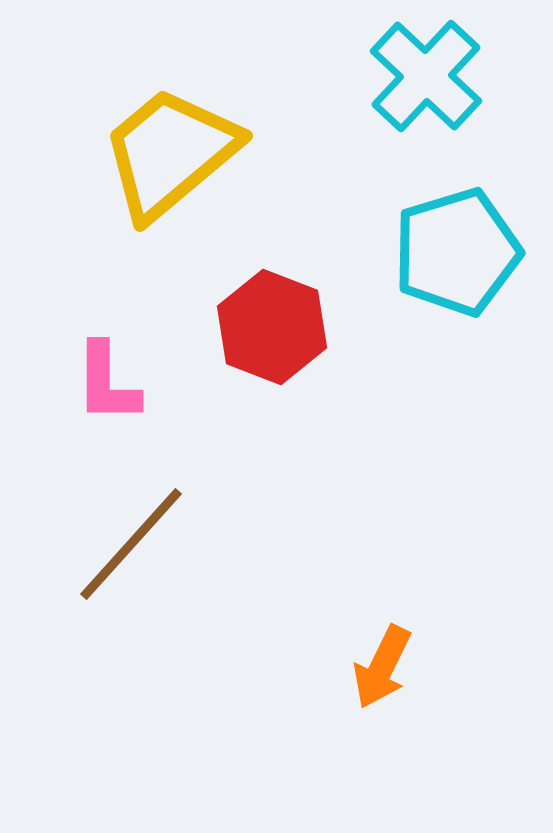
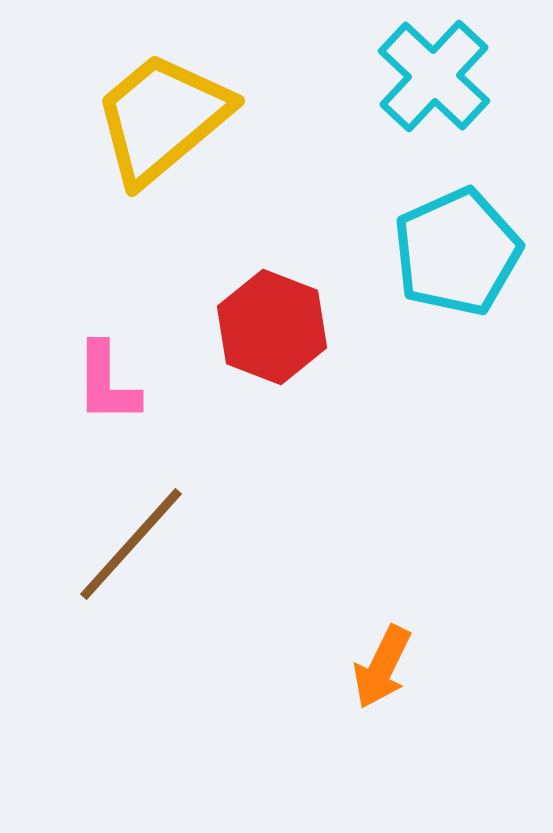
cyan cross: moved 8 px right
yellow trapezoid: moved 8 px left, 35 px up
cyan pentagon: rotated 7 degrees counterclockwise
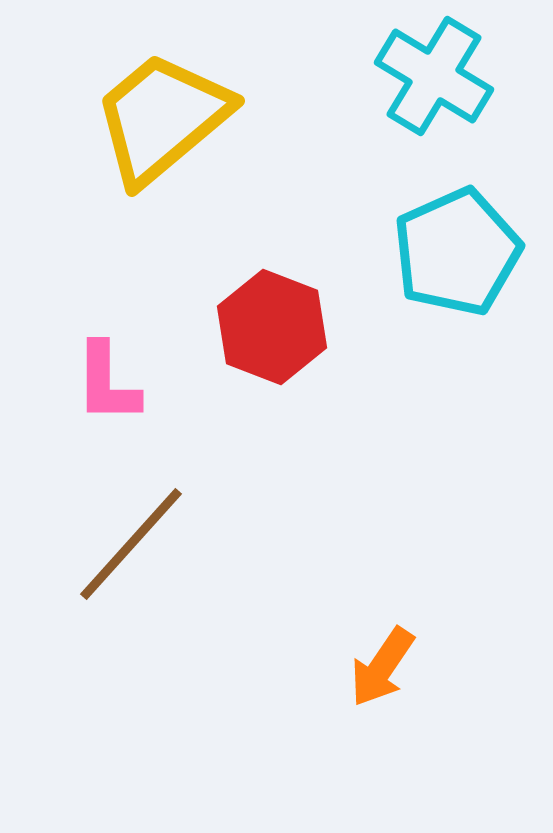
cyan cross: rotated 12 degrees counterclockwise
orange arrow: rotated 8 degrees clockwise
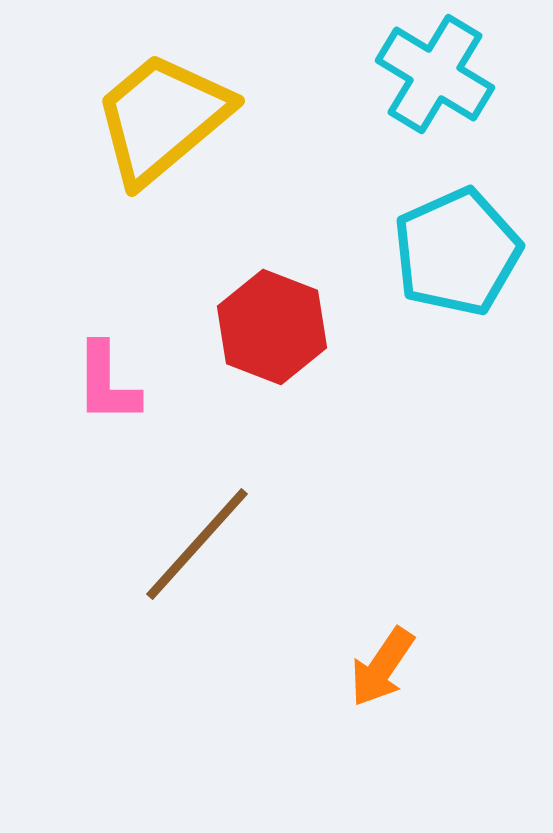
cyan cross: moved 1 px right, 2 px up
brown line: moved 66 px right
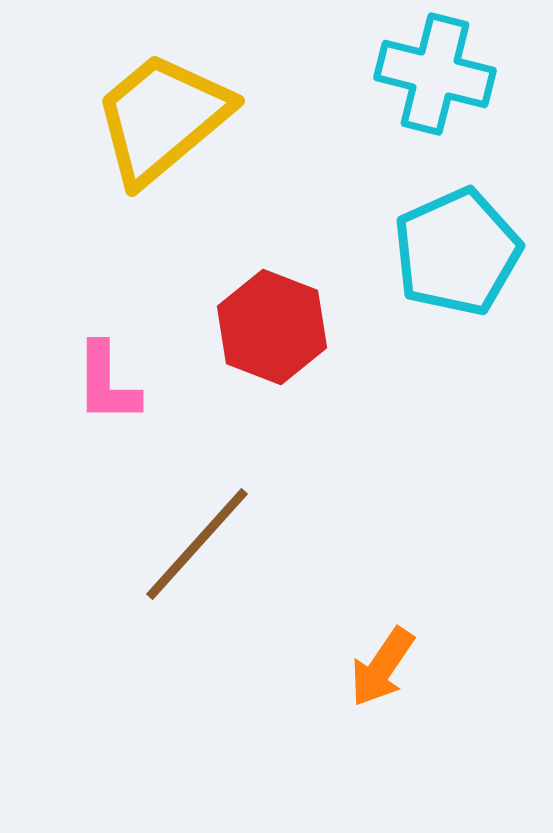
cyan cross: rotated 17 degrees counterclockwise
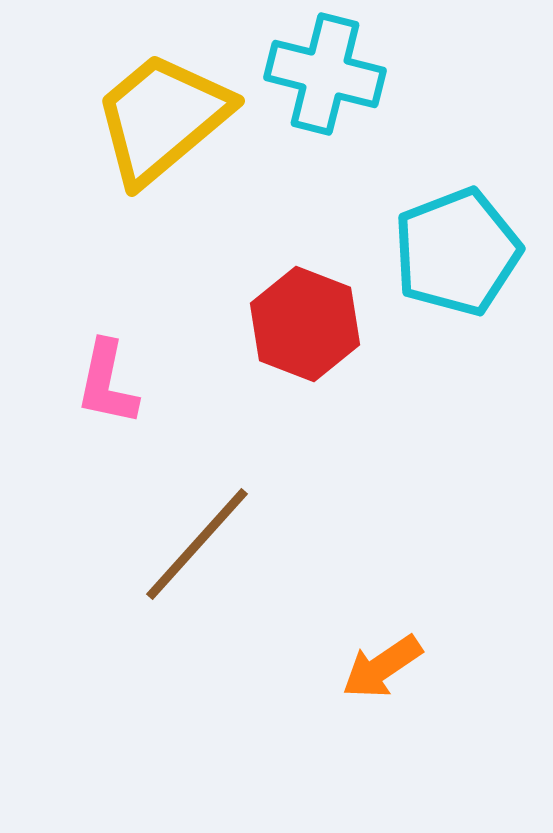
cyan cross: moved 110 px left
cyan pentagon: rotated 3 degrees clockwise
red hexagon: moved 33 px right, 3 px up
pink L-shape: rotated 12 degrees clockwise
orange arrow: rotated 22 degrees clockwise
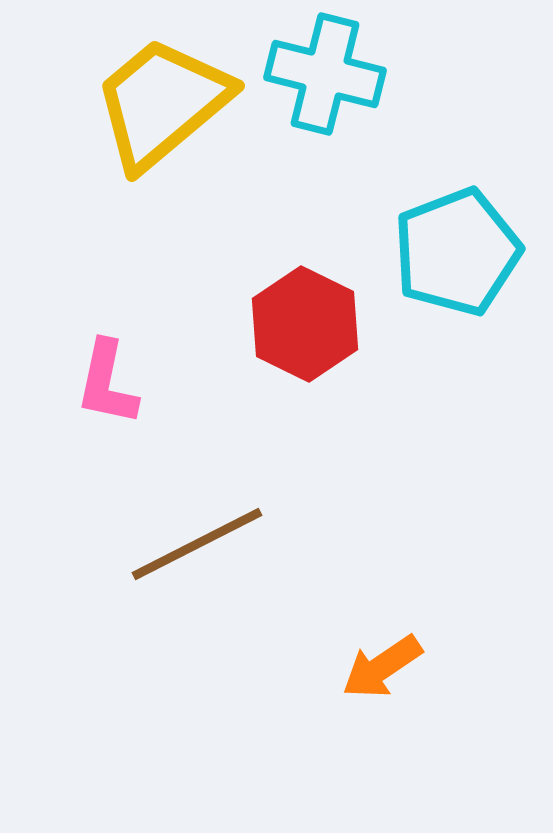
yellow trapezoid: moved 15 px up
red hexagon: rotated 5 degrees clockwise
brown line: rotated 21 degrees clockwise
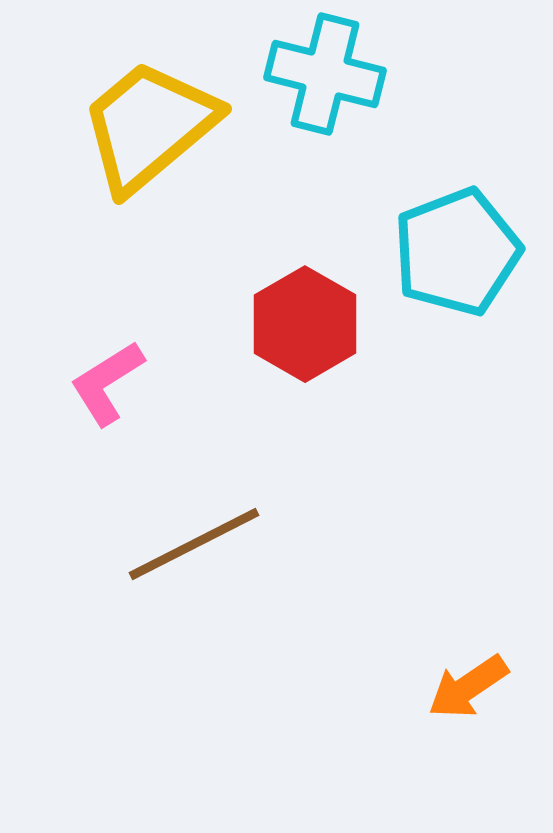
yellow trapezoid: moved 13 px left, 23 px down
red hexagon: rotated 4 degrees clockwise
pink L-shape: rotated 46 degrees clockwise
brown line: moved 3 px left
orange arrow: moved 86 px right, 20 px down
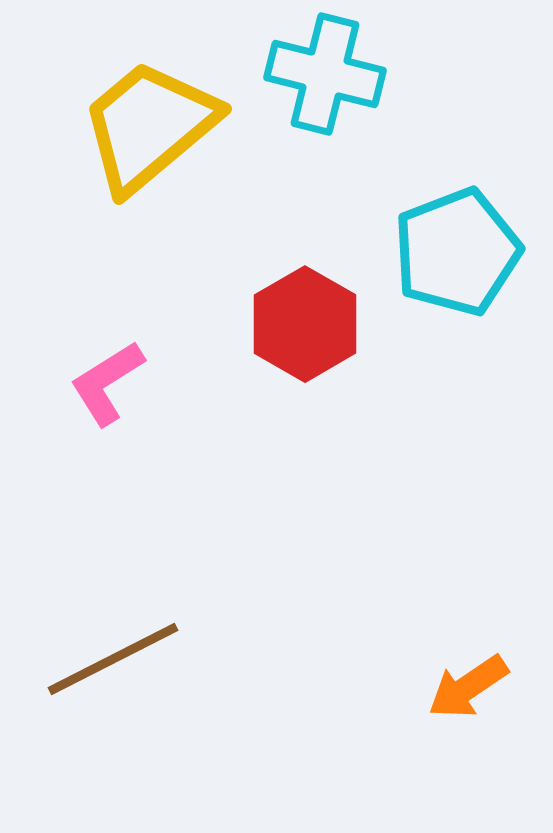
brown line: moved 81 px left, 115 px down
